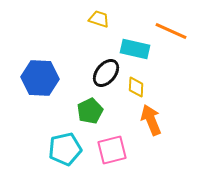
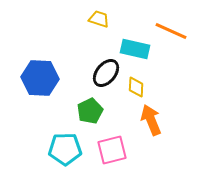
cyan pentagon: rotated 12 degrees clockwise
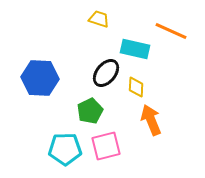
pink square: moved 6 px left, 4 px up
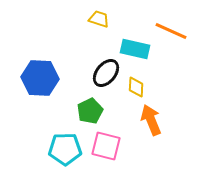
pink square: rotated 28 degrees clockwise
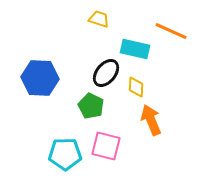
green pentagon: moved 1 px right, 5 px up; rotated 20 degrees counterclockwise
cyan pentagon: moved 5 px down
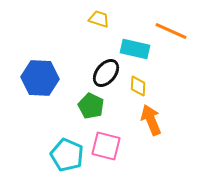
yellow diamond: moved 2 px right, 1 px up
cyan pentagon: moved 2 px right, 1 px down; rotated 24 degrees clockwise
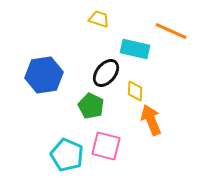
blue hexagon: moved 4 px right, 3 px up; rotated 12 degrees counterclockwise
yellow diamond: moved 3 px left, 5 px down
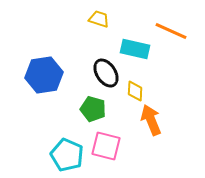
black ellipse: rotated 72 degrees counterclockwise
green pentagon: moved 2 px right, 3 px down; rotated 10 degrees counterclockwise
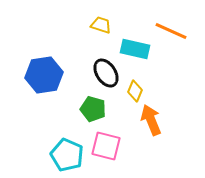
yellow trapezoid: moved 2 px right, 6 px down
yellow diamond: rotated 20 degrees clockwise
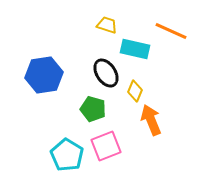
yellow trapezoid: moved 6 px right
pink square: rotated 36 degrees counterclockwise
cyan pentagon: rotated 8 degrees clockwise
